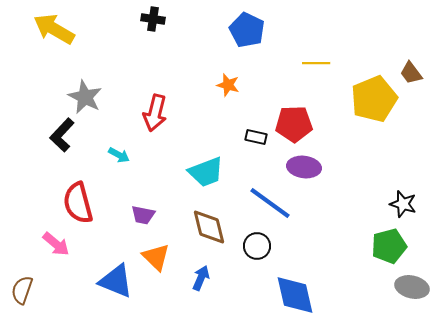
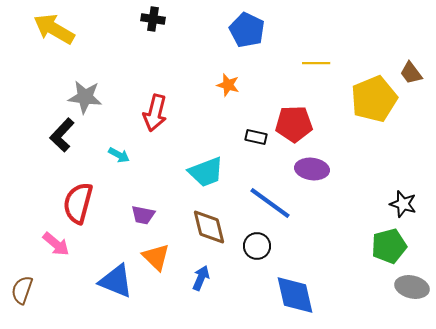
gray star: rotated 20 degrees counterclockwise
purple ellipse: moved 8 px right, 2 px down
red semicircle: rotated 30 degrees clockwise
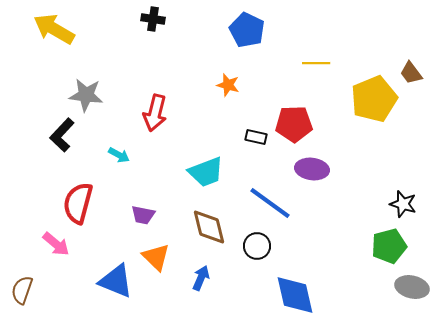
gray star: moved 1 px right, 2 px up
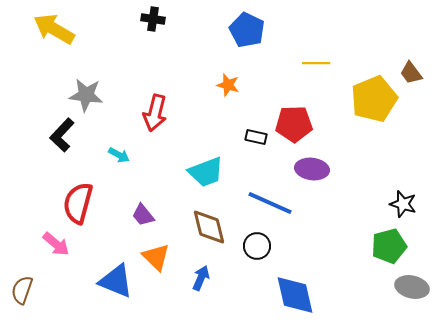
blue line: rotated 12 degrees counterclockwise
purple trapezoid: rotated 40 degrees clockwise
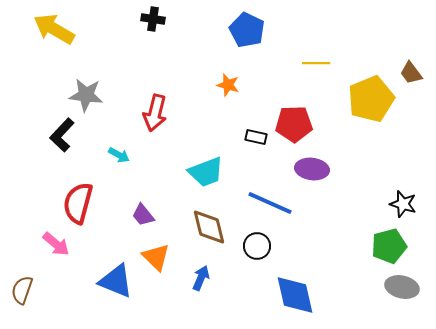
yellow pentagon: moved 3 px left
gray ellipse: moved 10 px left
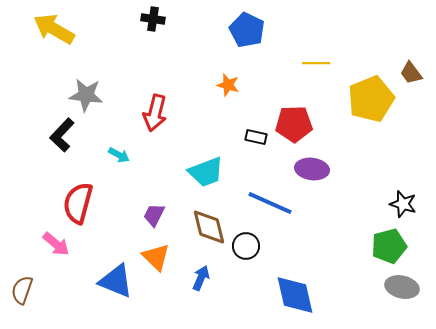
purple trapezoid: moved 11 px right; rotated 65 degrees clockwise
black circle: moved 11 px left
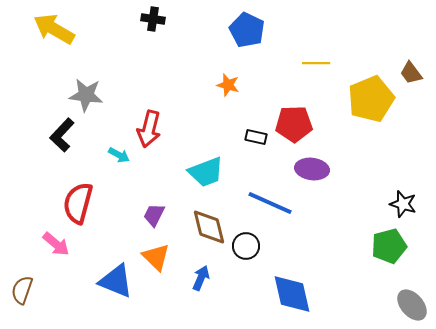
red arrow: moved 6 px left, 16 px down
gray ellipse: moved 10 px right, 18 px down; rotated 36 degrees clockwise
blue diamond: moved 3 px left, 1 px up
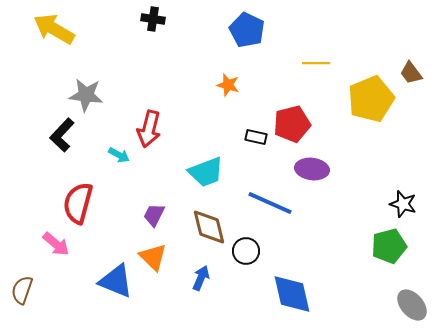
red pentagon: moved 2 px left; rotated 12 degrees counterclockwise
black circle: moved 5 px down
orange triangle: moved 3 px left
